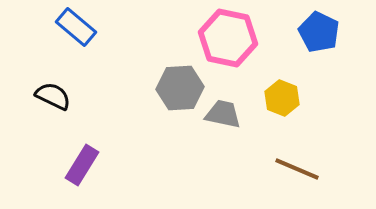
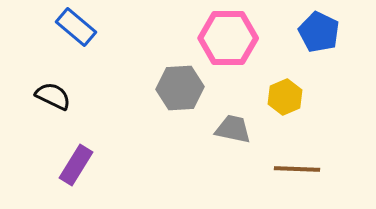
pink hexagon: rotated 12 degrees counterclockwise
yellow hexagon: moved 3 px right, 1 px up; rotated 16 degrees clockwise
gray trapezoid: moved 10 px right, 15 px down
purple rectangle: moved 6 px left
brown line: rotated 21 degrees counterclockwise
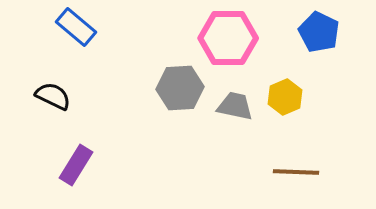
gray trapezoid: moved 2 px right, 23 px up
brown line: moved 1 px left, 3 px down
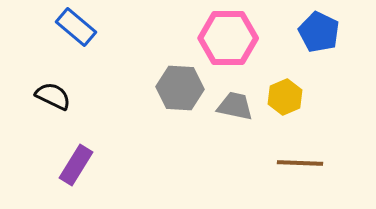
gray hexagon: rotated 6 degrees clockwise
brown line: moved 4 px right, 9 px up
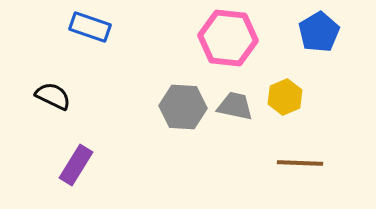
blue rectangle: moved 14 px right; rotated 21 degrees counterclockwise
blue pentagon: rotated 15 degrees clockwise
pink hexagon: rotated 6 degrees clockwise
gray hexagon: moved 3 px right, 19 px down
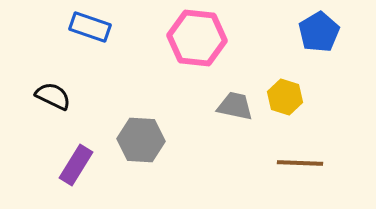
pink hexagon: moved 31 px left
yellow hexagon: rotated 20 degrees counterclockwise
gray hexagon: moved 42 px left, 33 px down
